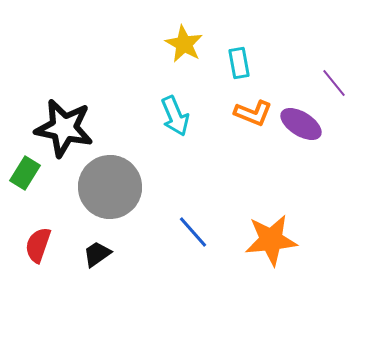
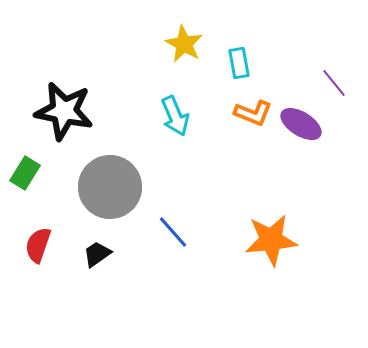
black star: moved 17 px up
blue line: moved 20 px left
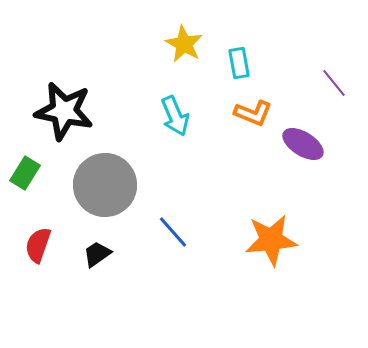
purple ellipse: moved 2 px right, 20 px down
gray circle: moved 5 px left, 2 px up
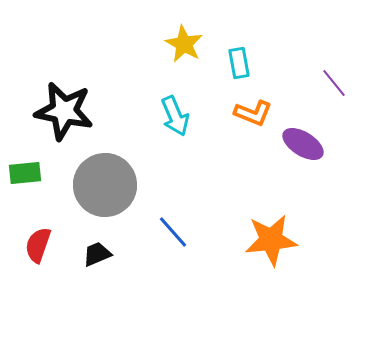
green rectangle: rotated 52 degrees clockwise
black trapezoid: rotated 12 degrees clockwise
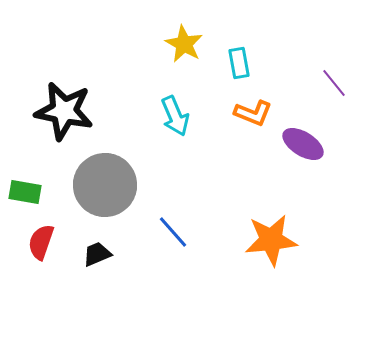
green rectangle: moved 19 px down; rotated 16 degrees clockwise
red semicircle: moved 3 px right, 3 px up
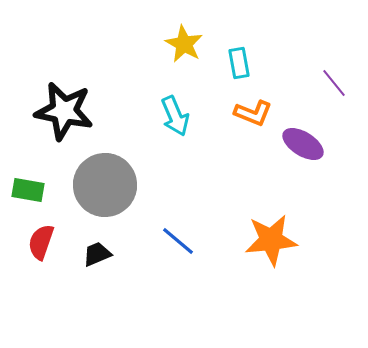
green rectangle: moved 3 px right, 2 px up
blue line: moved 5 px right, 9 px down; rotated 9 degrees counterclockwise
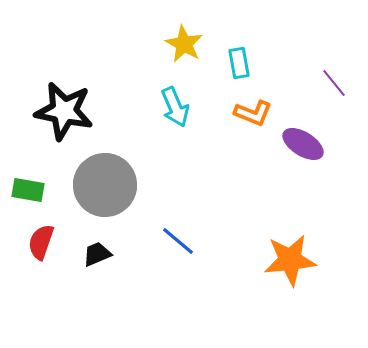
cyan arrow: moved 9 px up
orange star: moved 19 px right, 20 px down
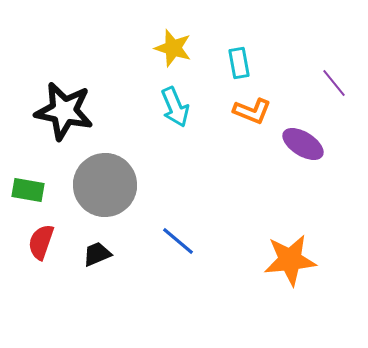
yellow star: moved 11 px left, 4 px down; rotated 12 degrees counterclockwise
orange L-shape: moved 1 px left, 2 px up
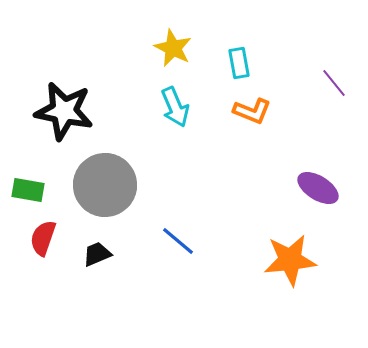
yellow star: rotated 9 degrees clockwise
purple ellipse: moved 15 px right, 44 px down
red semicircle: moved 2 px right, 4 px up
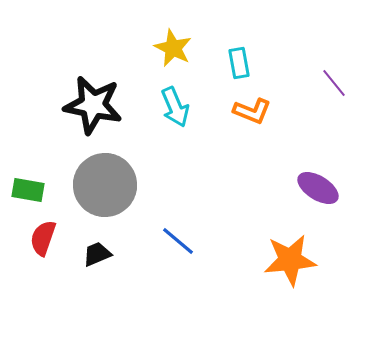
black star: moved 29 px right, 6 px up
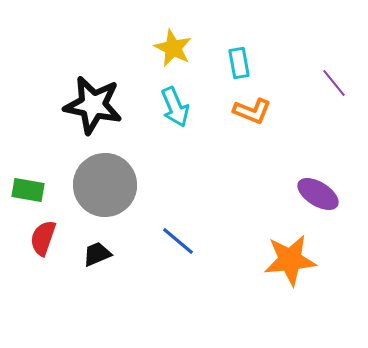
purple ellipse: moved 6 px down
